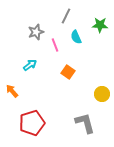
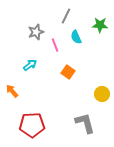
red pentagon: moved 2 px down; rotated 15 degrees clockwise
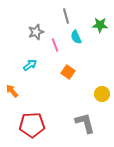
gray line: rotated 42 degrees counterclockwise
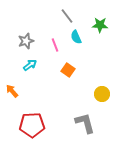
gray line: moved 1 px right; rotated 21 degrees counterclockwise
gray star: moved 10 px left, 9 px down
orange square: moved 2 px up
